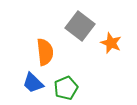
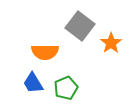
orange star: rotated 15 degrees clockwise
orange semicircle: rotated 96 degrees clockwise
blue trapezoid: rotated 15 degrees clockwise
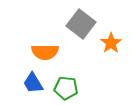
gray square: moved 1 px right, 2 px up
green pentagon: rotated 30 degrees clockwise
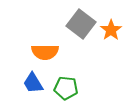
orange star: moved 13 px up
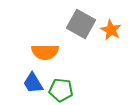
gray square: rotated 8 degrees counterclockwise
orange star: rotated 10 degrees counterclockwise
green pentagon: moved 5 px left, 2 px down
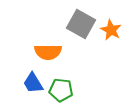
orange semicircle: moved 3 px right
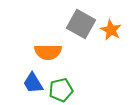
green pentagon: rotated 20 degrees counterclockwise
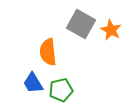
orange semicircle: rotated 84 degrees clockwise
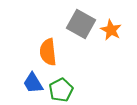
green pentagon: rotated 15 degrees counterclockwise
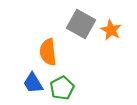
green pentagon: moved 1 px right, 2 px up
